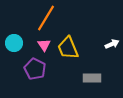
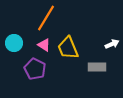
pink triangle: rotated 24 degrees counterclockwise
gray rectangle: moved 5 px right, 11 px up
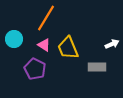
cyan circle: moved 4 px up
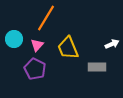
pink triangle: moved 7 px left; rotated 40 degrees clockwise
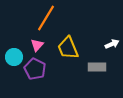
cyan circle: moved 18 px down
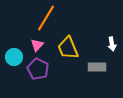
white arrow: rotated 104 degrees clockwise
purple pentagon: moved 3 px right
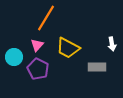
yellow trapezoid: rotated 40 degrees counterclockwise
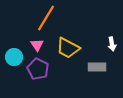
pink triangle: rotated 16 degrees counterclockwise
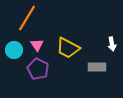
orange line: moved 19 px left
cyan circle: moved 7 px up
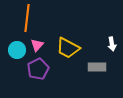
orange line: rotated 24 degrees counterclockwise
pink triangle: rotated 16 degrees clockwise
cyan circle: moved 3 px right
purple pentagon: rotated 20 degrees clockwise
